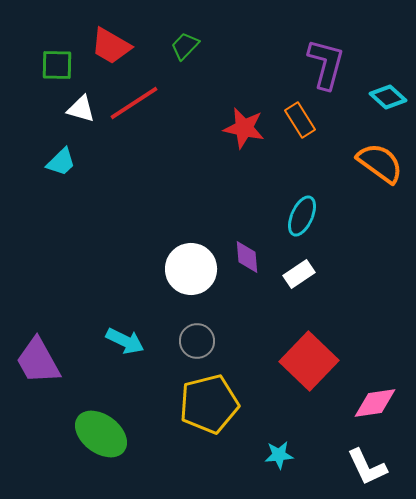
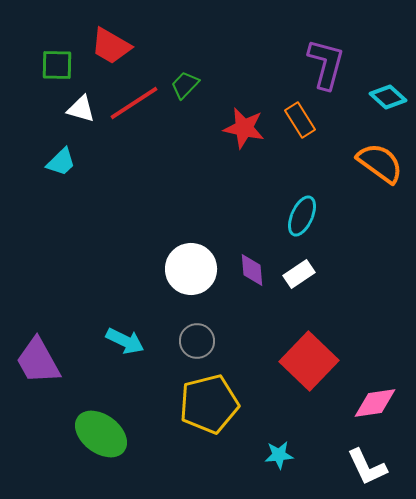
green trapezoid: moved 39 px down
purple diamond: moved 5 px right, 13 px down
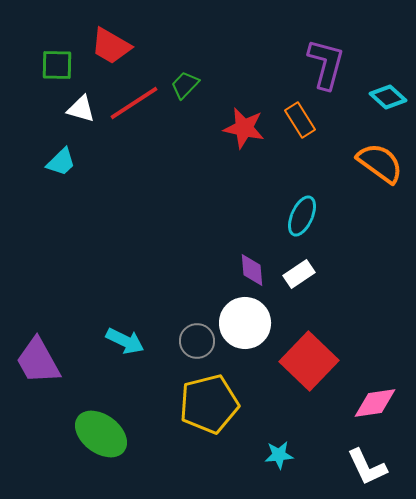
white circle: moved 54 px right, 54 px down
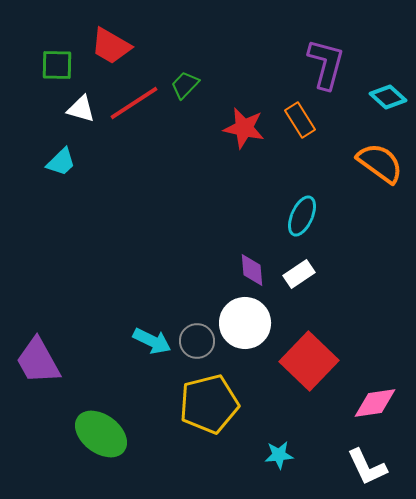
cyan arrow: moved 27 px right
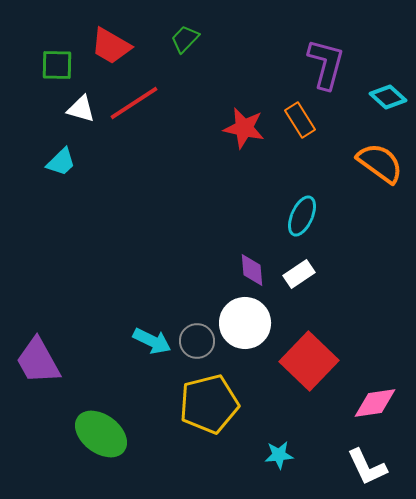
green trapezoid: moved 46 px up
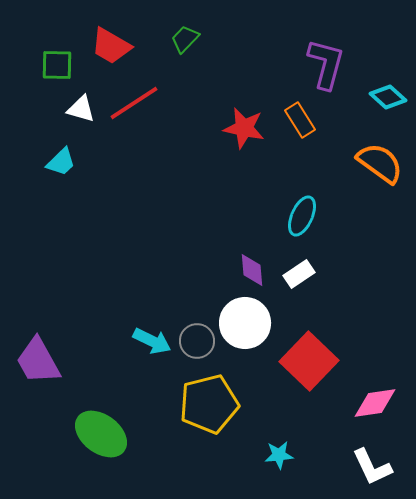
white L-shape: moved 5 px right
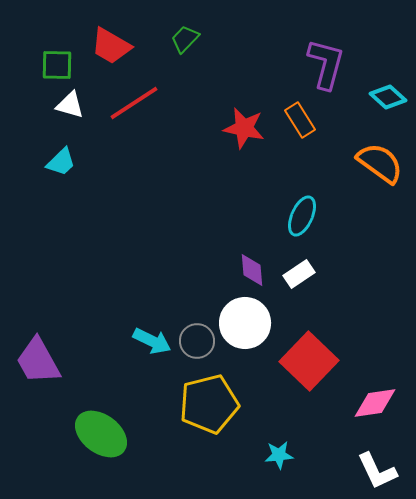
white triangle: moved 11 px left, 4 px up
white L-shape: moved 5 px right, 4 px down
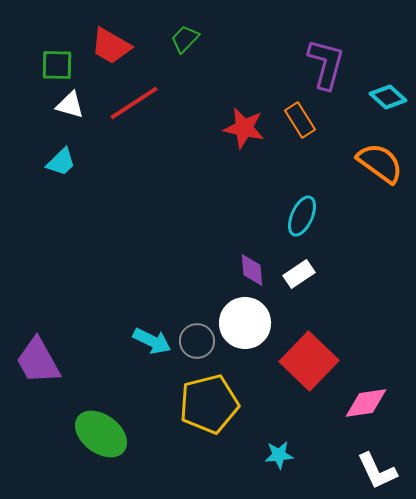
pink diamond: moved 9 px left
